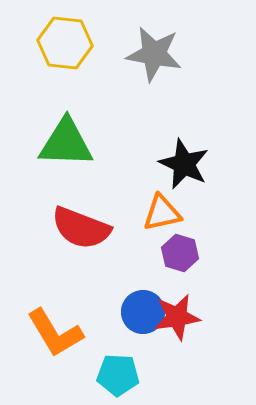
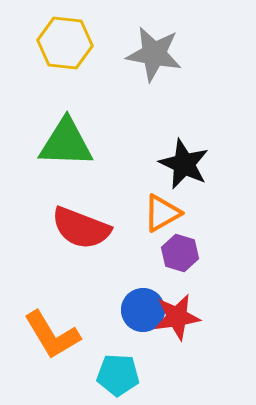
orange triangle: rotated 18 degrees counterclockwise
blue circle: moved 2 px up
orange L-shape: moved 3 px left, 2 px down
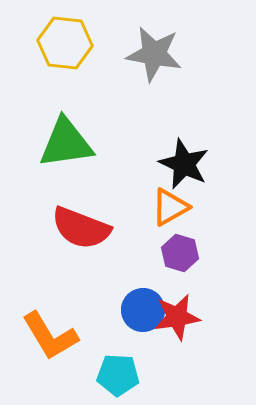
green triangle: rotated 10 degrees counterclockwise
orange triangle: moved 8 px right, 6 px up
orange L-shape: moved 2 px left, 1 px down
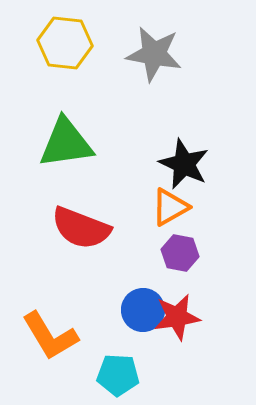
purple hexagon: rotated 6 degrees counterclockwise
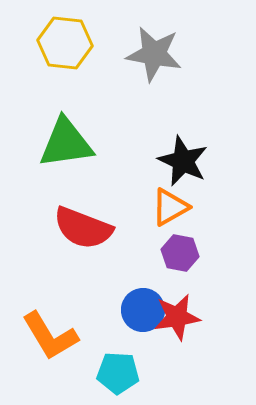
black star: moved 1 px left, 3 px up
red semicircle: moved 2 px right
cyan pentagon: moved 2 px up
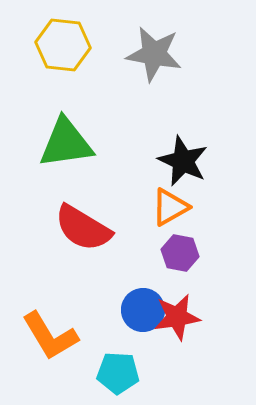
yellow hexagon: moved 2 px left, 2 px down
red semicircle: rotated 10 degrees clockwise
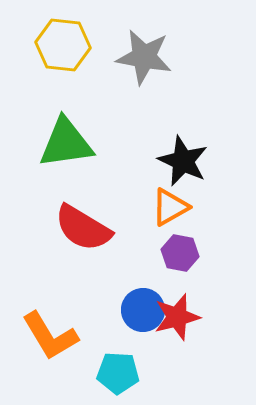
gray star: moved 10 px left, 3 px down
red star: rotated 6 degrees counterclockwise
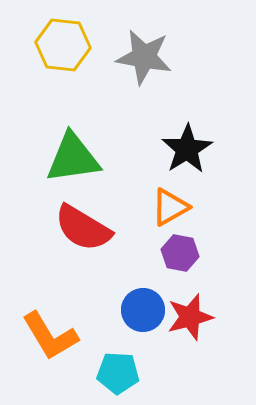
green triangle: moved 7 px right, 15 px down
black star: moved 4 px right, 12 px up; rotated 15 degrees clockwise
red star: moved 13 px right
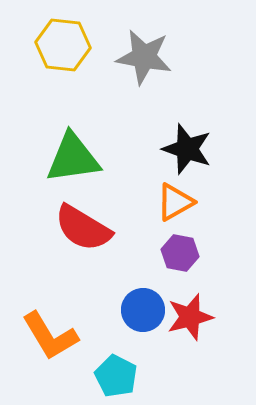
black star: rotated 21 degrees counterclockwise
orange triangle: moved 5 px right, 5 px up
cyan pentagon: moved 2 px left, 3 px down; rotated 24 degrees clockwise
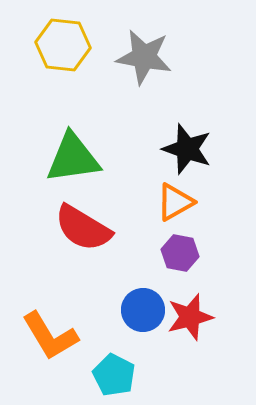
cyan pentagon: moved 2 px left, 1 px up
